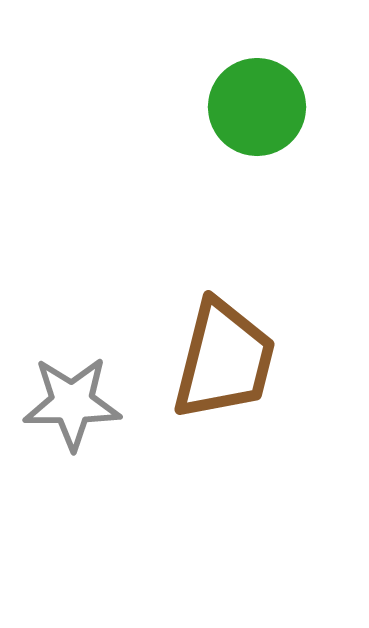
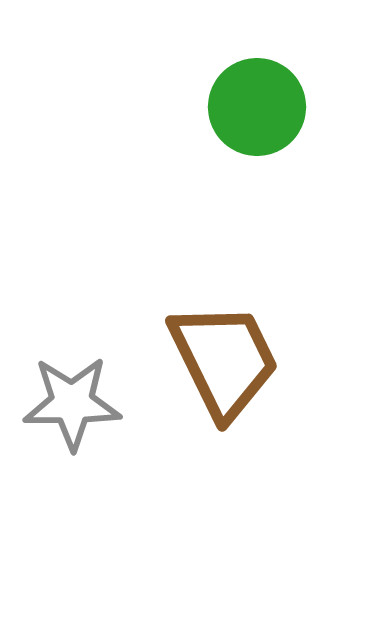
brown trapezoid: rotated 40 degrees counterclockwise
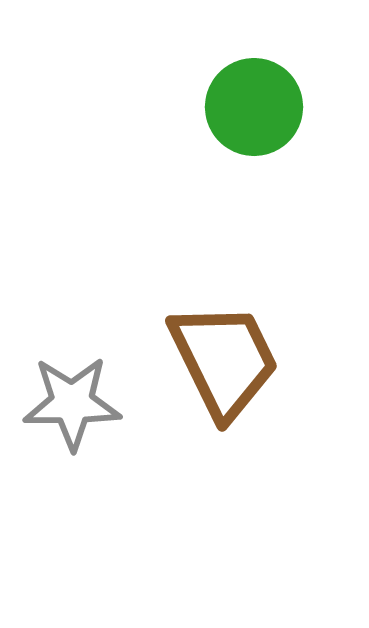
green circle: moved 3 px left
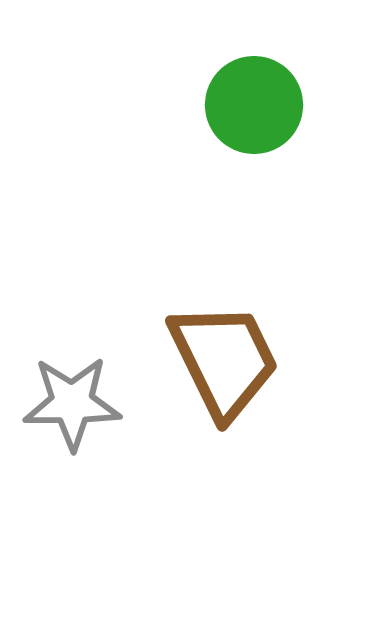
green circle: moved 2 px up
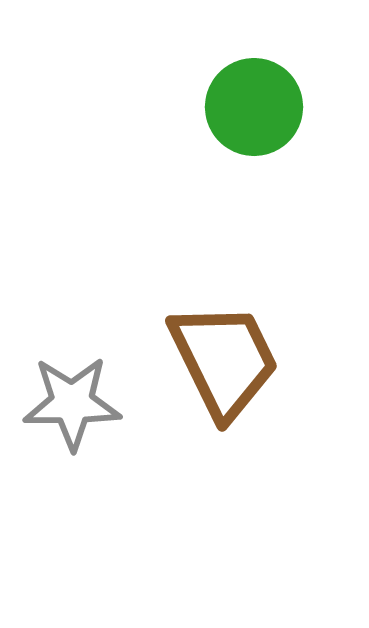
green circle: moved 2 px down
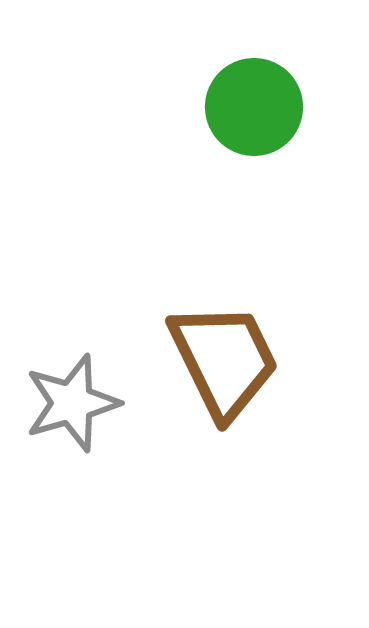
gray star: rotated 16 degrees counterclockwise
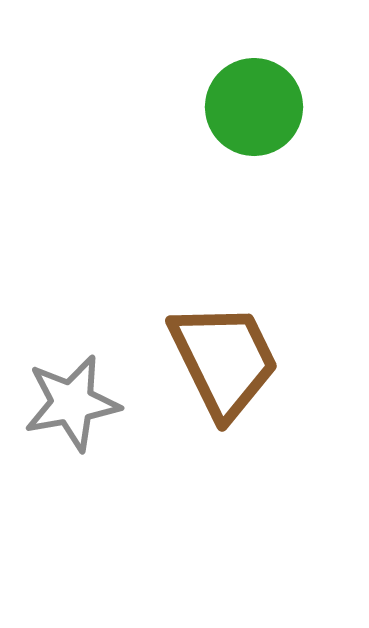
gray star: rotated 6 degrees clockwise
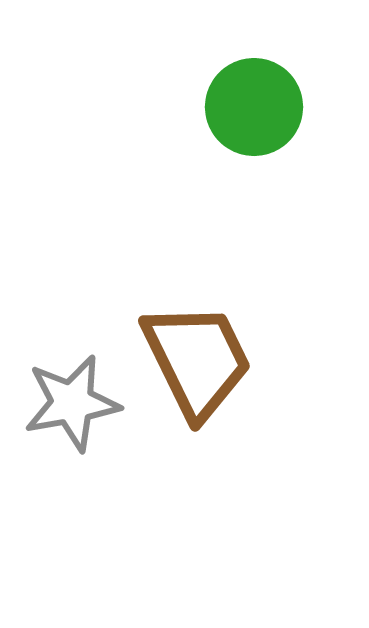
brown trapezoid: moved 27 px left
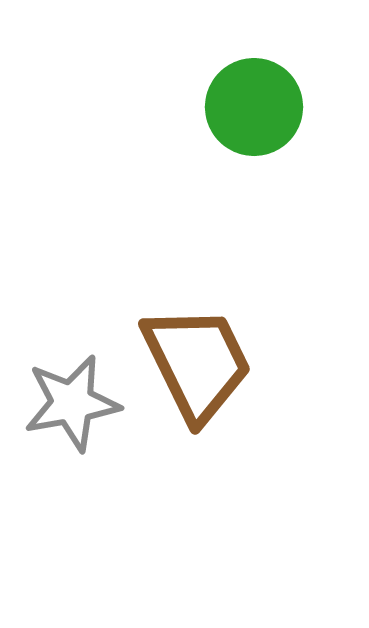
brown trapezoid: moved 3 px down
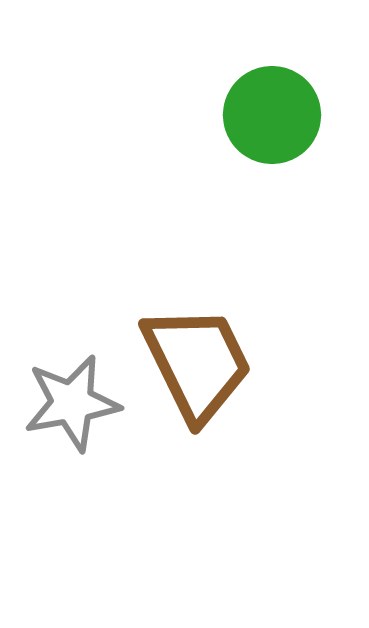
green circle: moved 18 px right, 8 px down
